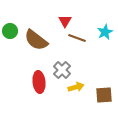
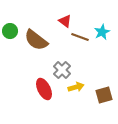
red triangle: rotated 24 degrees counterclockwise
cyan star: moved 3 px left
brown line: moved 3 px right, 1 px up
red ellipse: moved 5 px right, 7 px down; rotated 20 degrees counterclockwise
brown square: rotated 12 degrees counterclockwise
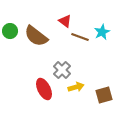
brown semicircle: moved 4 px up
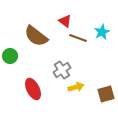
green circle: moved 25 px down
brown line: moved 2 px left, 1 px down
gray cross: rotated 12 degrees clockwise
red ellipse: moved 11 px left
brown square: moved 2 px right, 1 px up
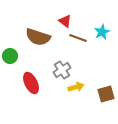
brown semicircle: moved 2 px right, 1 px down; rotated 20 degrees counterclockwise
red ellipse: moved 2 px left, 6 px up
